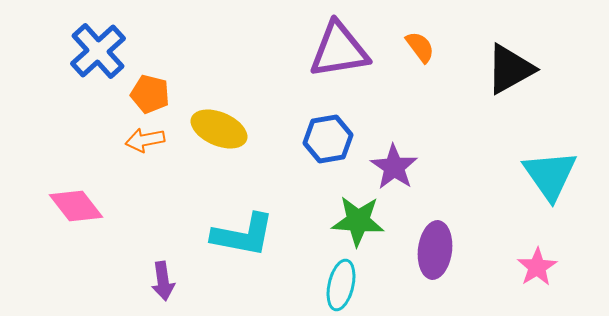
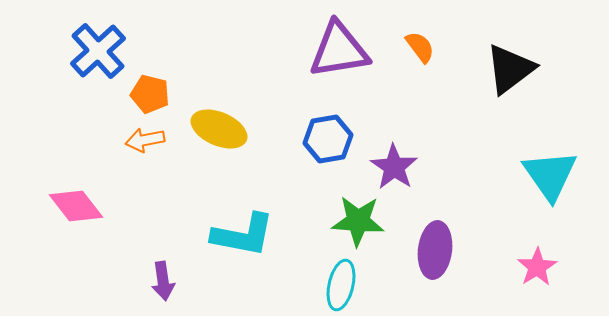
black triangle: rotated 8 degrees counterclockwise
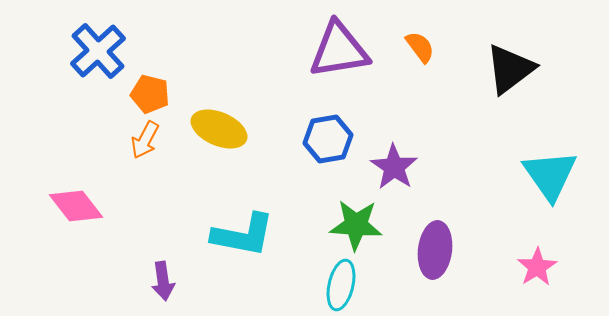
orange arrow: rotated 51 degrees counterclockwise
green star: moved 2 px left, 4 px down
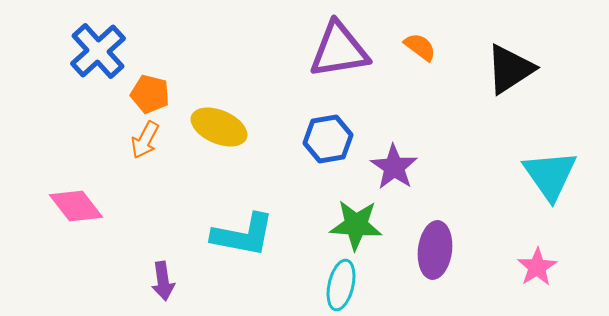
orange semicircle: rotated 16 degrees counterclockwise
black triangle: rotated 4 degrees clockwise
yellow ellipse: moved 2 px up
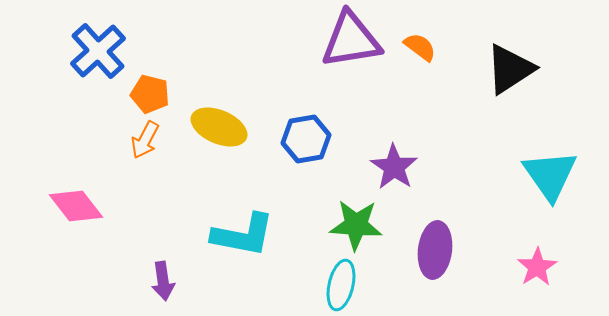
purple triangle: moved 12 px right, 10 px up
blue hexagon: moved 22 px left
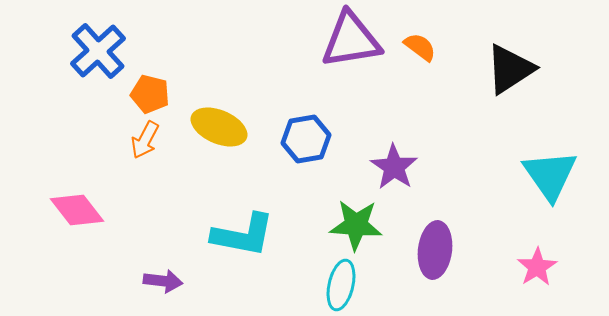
pink diamond: moved 1 px right, 4 px down
purple arrow: rotated 75 degrees counterclockwise
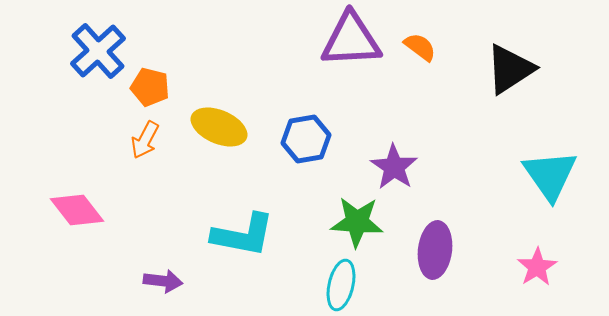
purple triangle: rotated 6 degrees clockwise
orange pentagon: moved 7 px up
green star: moved 1 px right, 3 px up
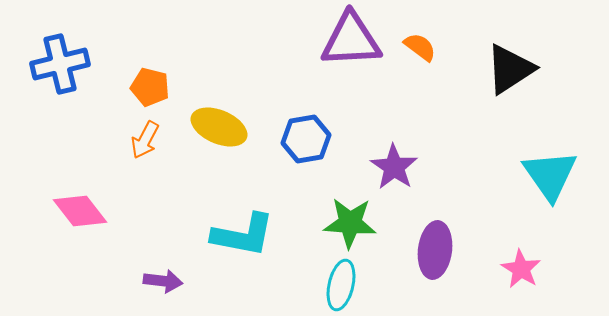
blue cross: moved 38 px left, 13 px down; rotated 28 degrees clockwise
pink diamond: moved 3 px right, 1 px down
green star: moved 7 px left, 1 px down
pink star: moved 16 px left, 2 px down; rotated 9 degrees counterclockwise
